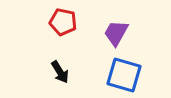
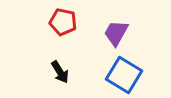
blue square: rotated 15 degrees clockwise
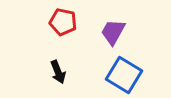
purple trapezoid: moved 3 px left, 1 px up
black arrow: moved 2 px left; rotated 10 degrees clockwise
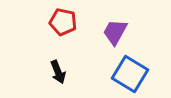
purple trapezoid: moved 2 px right
blue square: moved 6 px right, 1 px up
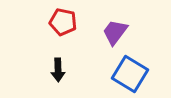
purple trapezoid: rotated 8 degrees clockwise
black arrow: moved 2 px up; rotated 20 degrees clockwise
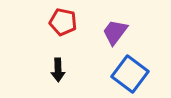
blue square: rotated 6 degrees clockwise
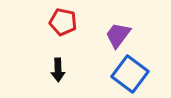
purple trapezoid: moved 3 px right, 3 px down
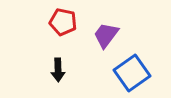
purple trapezoid: moved 12 px left
blue square: moved 2 px right, 1 px up; rotated 18 degrees clockwise
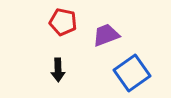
purple trapezoid: rotated 32 degrees clockwise
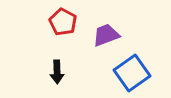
red pentagon: rotated 16 degrees clockwise
black arrow: moved 1 px left, 2 px down
